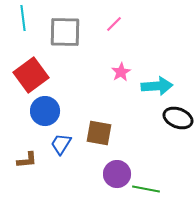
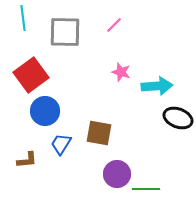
pink line: moved 1 px down
pink star: rotated 24 degrees counterclockwise
green line: rotated 12 degrees counterclockwise
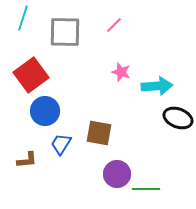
cyan line: rotated 25 degrees clockwise
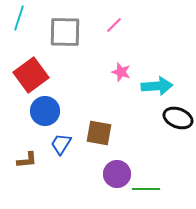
cyan line: moved 4 px left
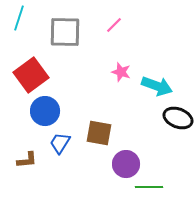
cyan arrow: rotated 24 degrees clockwise
blue trapezoid: moved 1 px left, 1 px up
purple circle: moved 9 px right, 10 px up
green line: moved 3 px right, 2 px up
